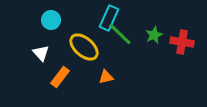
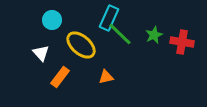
cyan circle: moved 1 px right
yellow ellipse: moved 3 px left, 2 px up
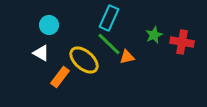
cyan circle: moved 3 px left, 5 px down
green line: moved 11 px left, 10 px down
yellow ellipse: moved 3 px right, 15 px down
white triangle: rotated 18 degrees counterclockwise
orange triangle: moved 21 px right, 20 px up
